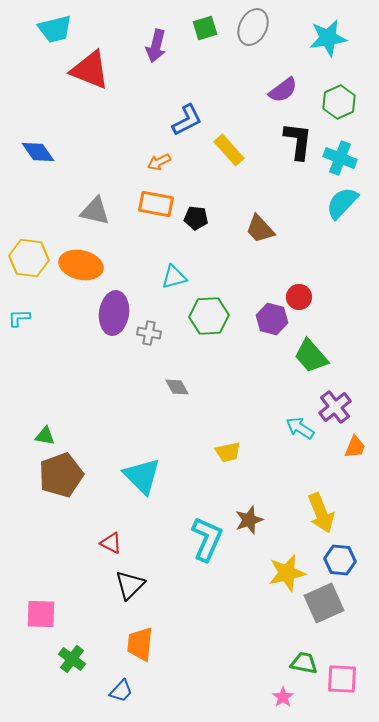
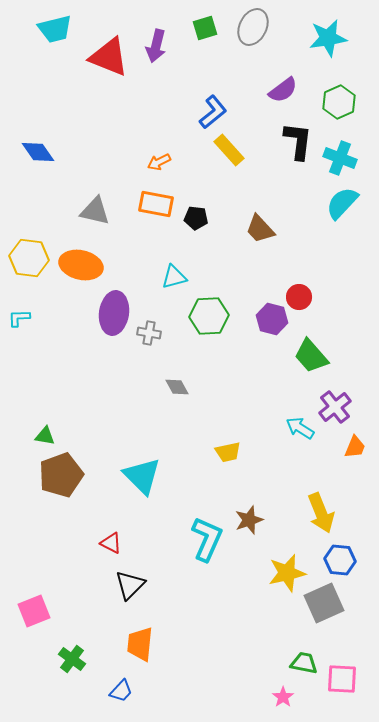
red triangle at (90, 70): moved 19 px right, 13 px up
blue L-shape at (187, 120): moved 26 px right, 8 px up; rotated 12 degrees counterclockwise
pink square at (41, 614): moved 7 px left, 3 px up; rotated 24 degrees counterclockwise
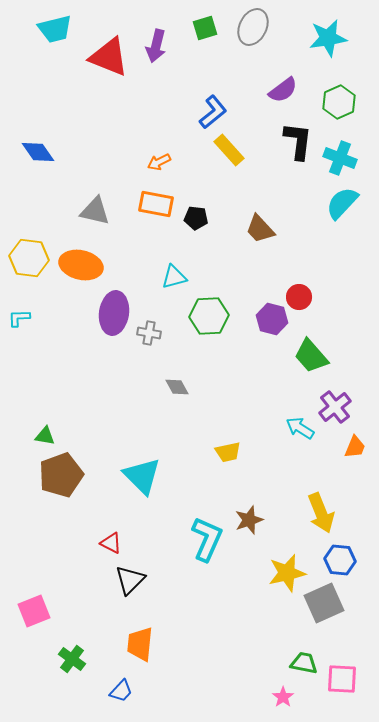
black triangle at (130, 585): moved 5 px up
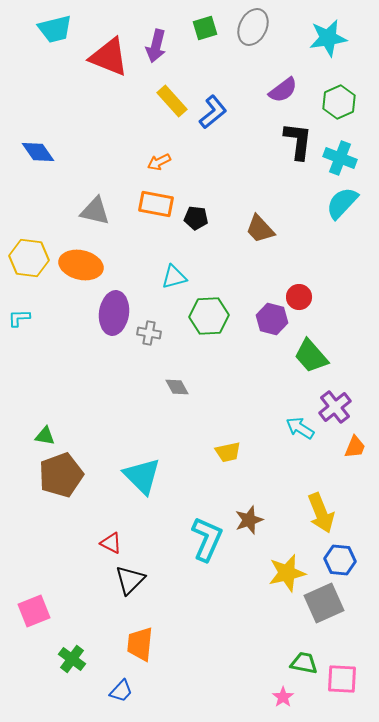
yellow rectangle at (229, 150): moved 57 px left, 49 px up
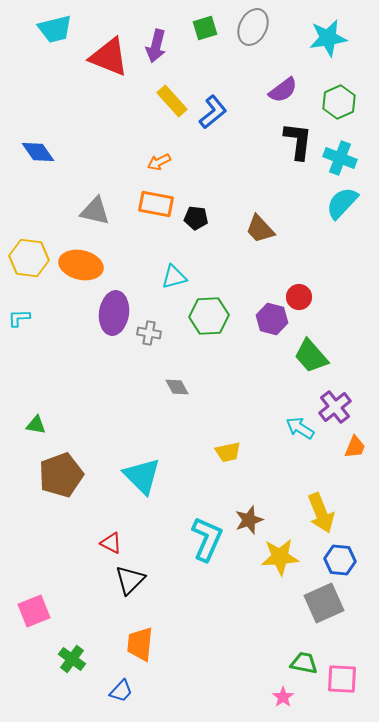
green triangle at (45, 436): moved 9 px left, 11 px up
yellow star at (287, 573): moved 7 px left, 16 px up; rotated 9 degrees clockwise
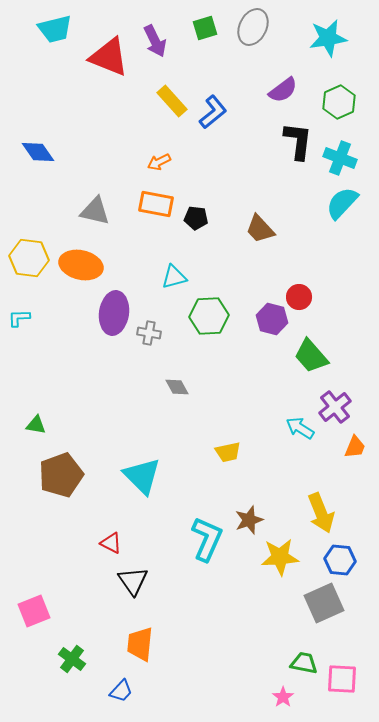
purple arrow at (156, 46): moved 1 px left, 5 px up; rotated 40 degrees counterclockwise
black triangle at (130, 580): moved 3 px right, 1 px down; rotated 20 degrees counterclockwise
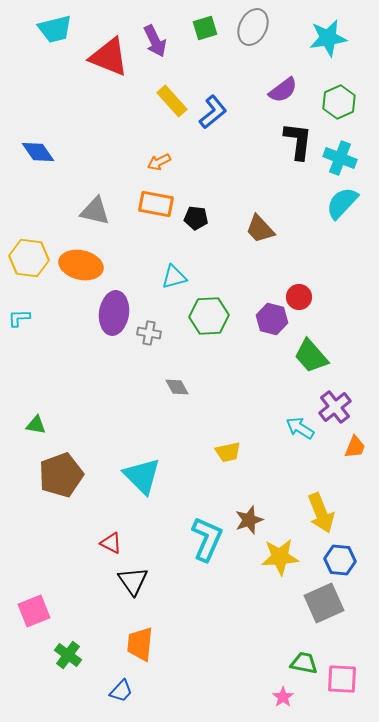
green cross at (72, 659): moved 4 px left, 4 px up
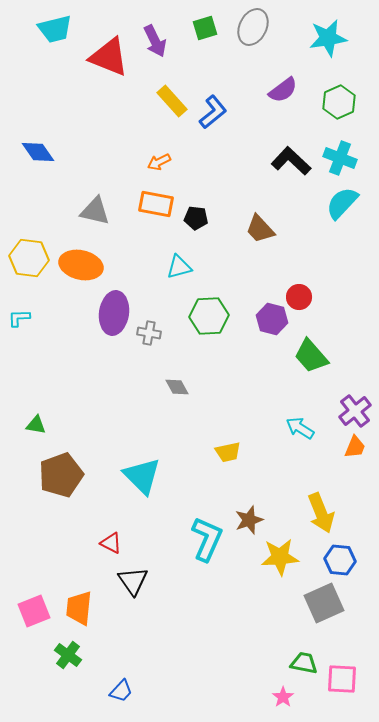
black L-shape at (298, 141): moved 7 px left, 20 px down; rotated 54 degrees counterclockwise
cyan triangle at (174, 277): moved 5 px right, 10 px up
purple cross at (335, 407): moved 20 px right, 4 px down
orange trapezoid at (140, 644): moved 61 px left, 36 px up
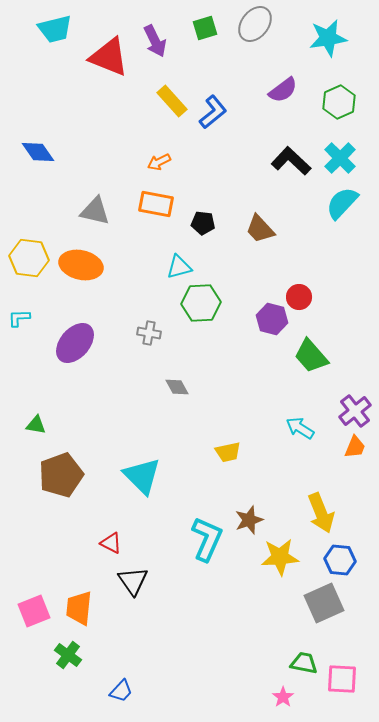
gray ellipse at (253, 27): moved 2 px right, 3 px up; rotated 12 degrees clockwise
cyan cross at (340, 158): rotated 24 degrees clockwise
black pentagon at (196, 218): moved 7 px right, 5 px down
purple ellipse at (114, 313): moved 39 px left, 30 px down; rotated 33 degrees clockwise
green hexagon at (209, 316): moved 8 px left, 13 px up
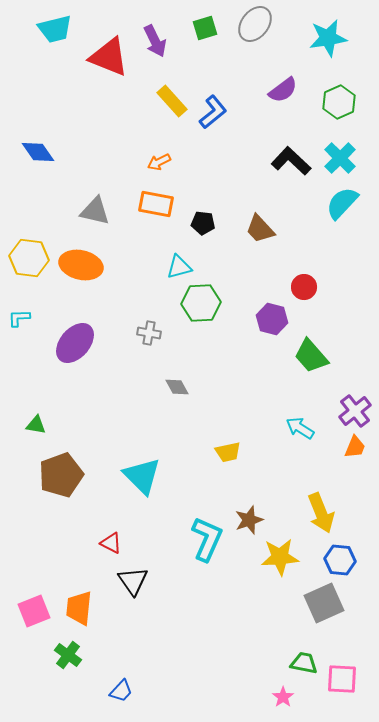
red circle at (299, 297): moved 5 px right, 10 px up
